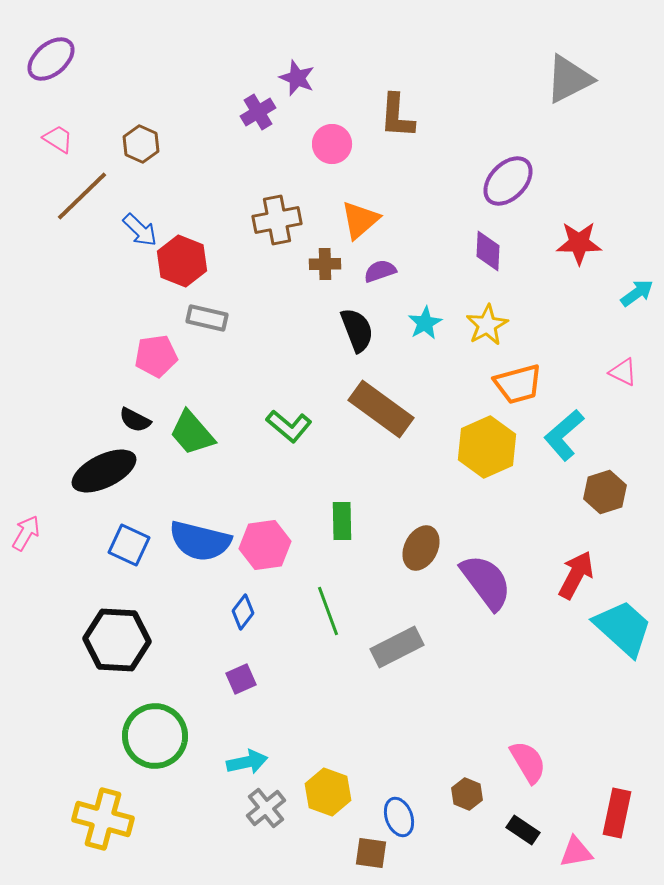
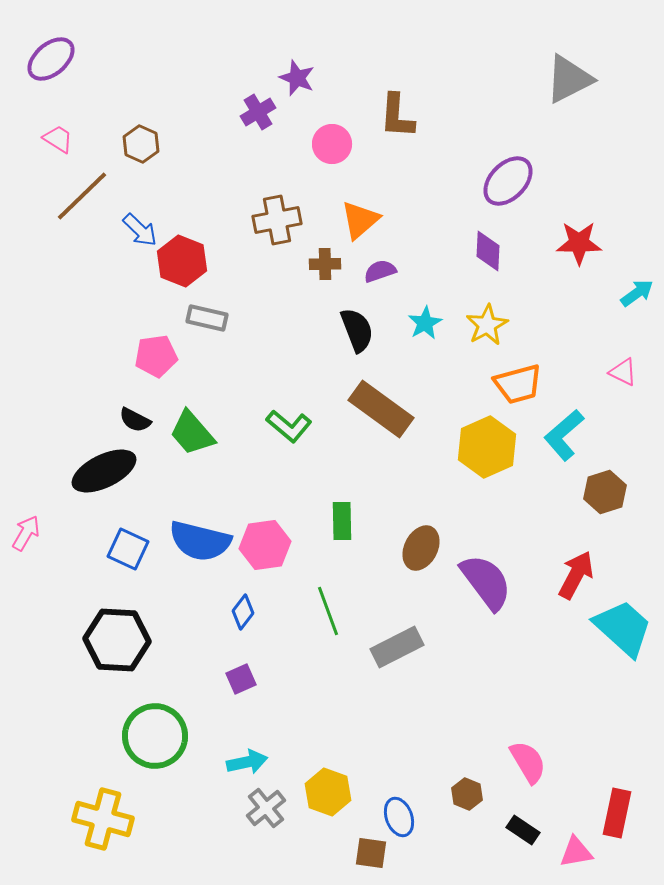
blue square at (129, 545): moved 1 px left, 4 px down
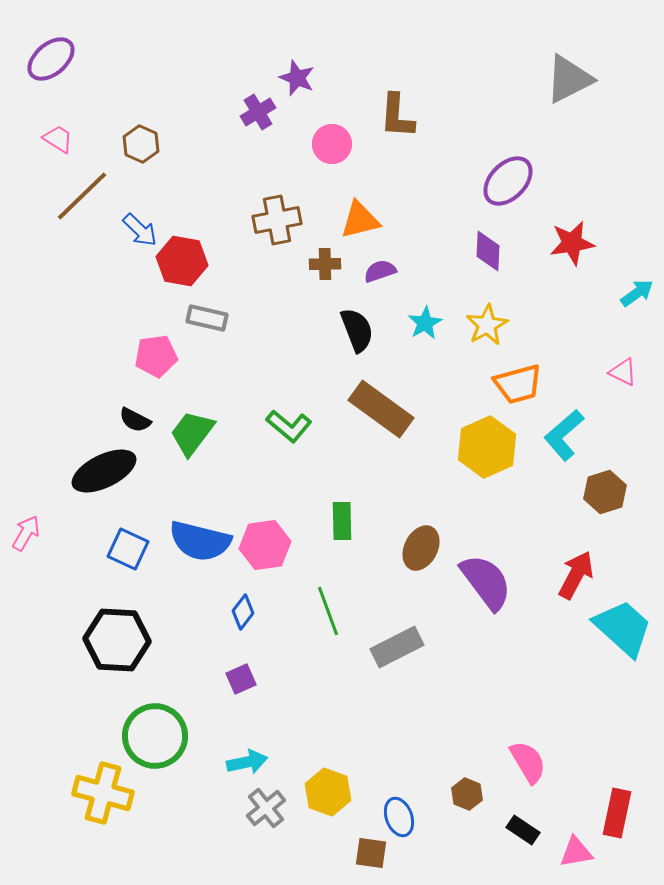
orange triangle at (360, 220): rotated 27 degrees clockwise
red star at (579, 243): moved 7 px left; rotated 9 degrees counterclockwise
red hexagon at (182, 261): rotated 12 degrees counterclockwise
green trapezoid at (192, 433): rotated 78 degrees clockwise
yellow cross at (103, 819): moved 26 px up
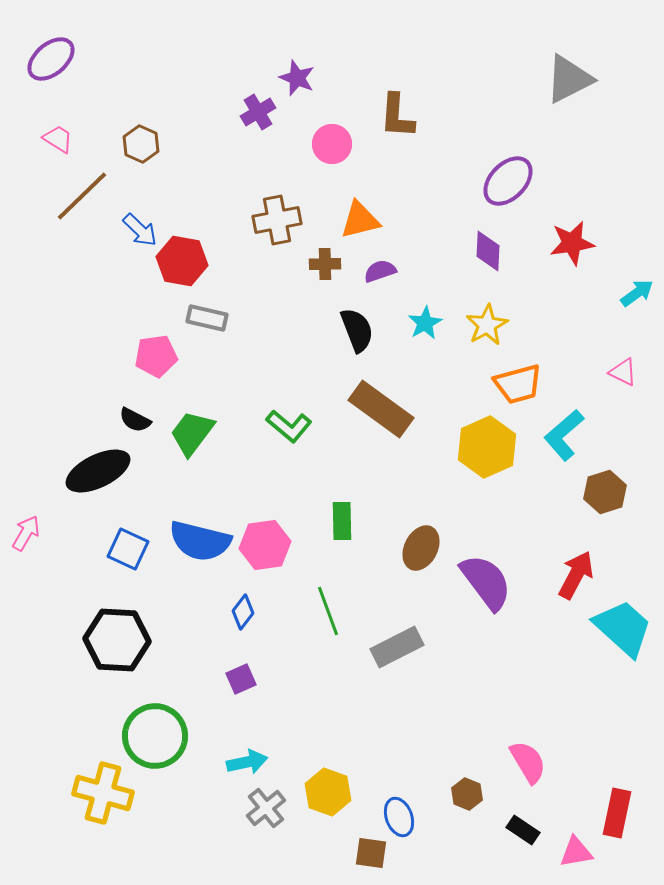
black ellipse at (104, 471): moved 6 px left
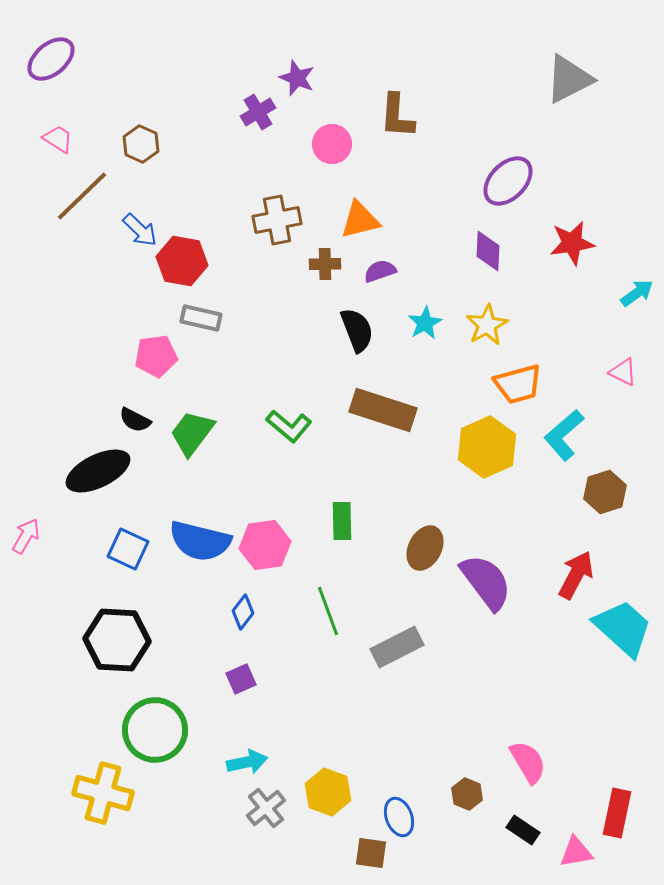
gray rectangle at (207, 318): moved 6 px left
brown rectangle at (381, 409): moved 2 px right, 1 px down; rotated 18 degrees counterclockwise
pink arrow at (26, 533): moved 3 px down
brown ellipse at (421, 548): moved 4 px right
green circle at (155, 736): moved 6 px up
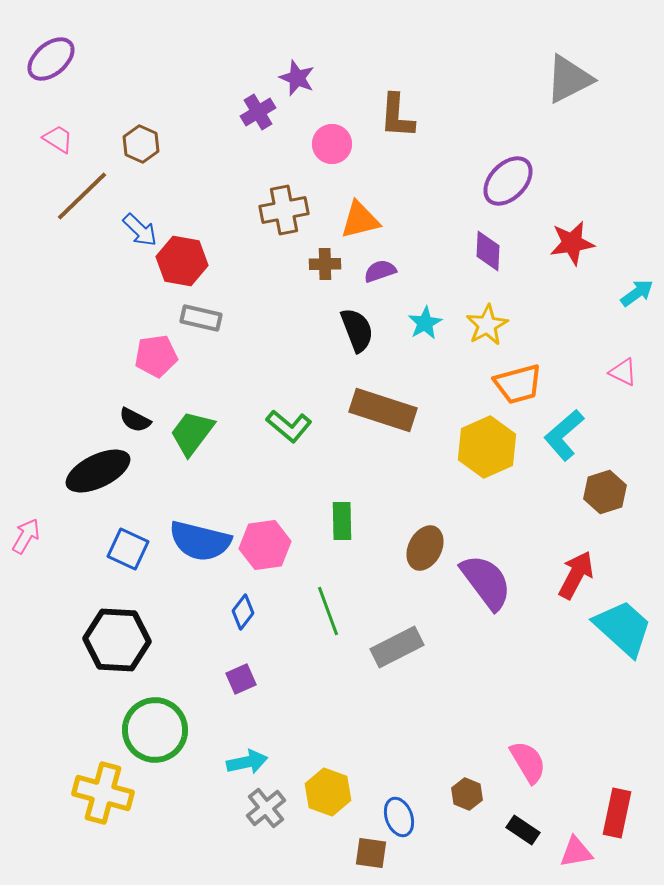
brown cross at (277, 220): moved 7 px right, 10 px up
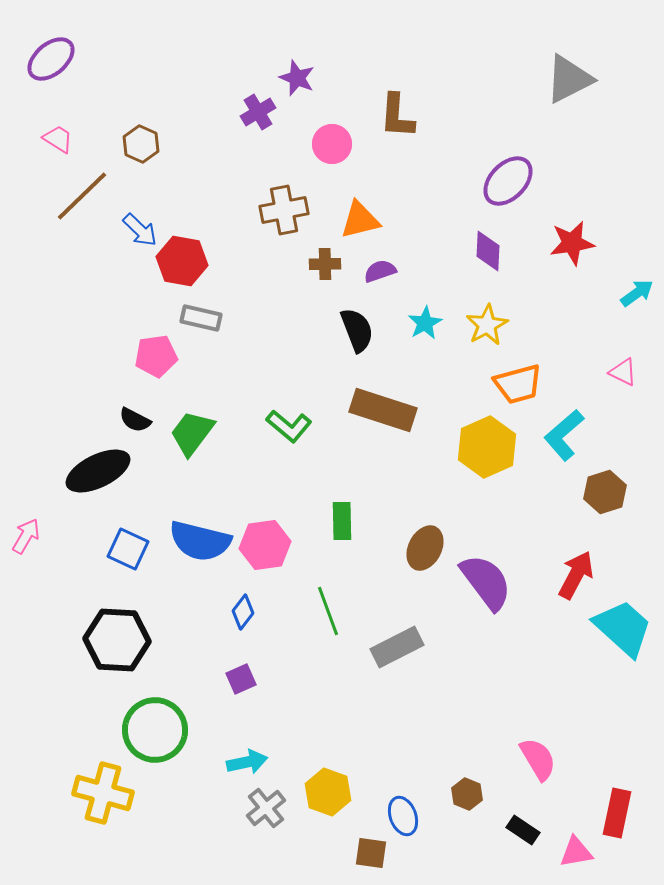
pink semicircle at (528, 762): moved 10 px right, 3 px up
blue ellipse at (399, 817): moved 4 px right, 1 px up
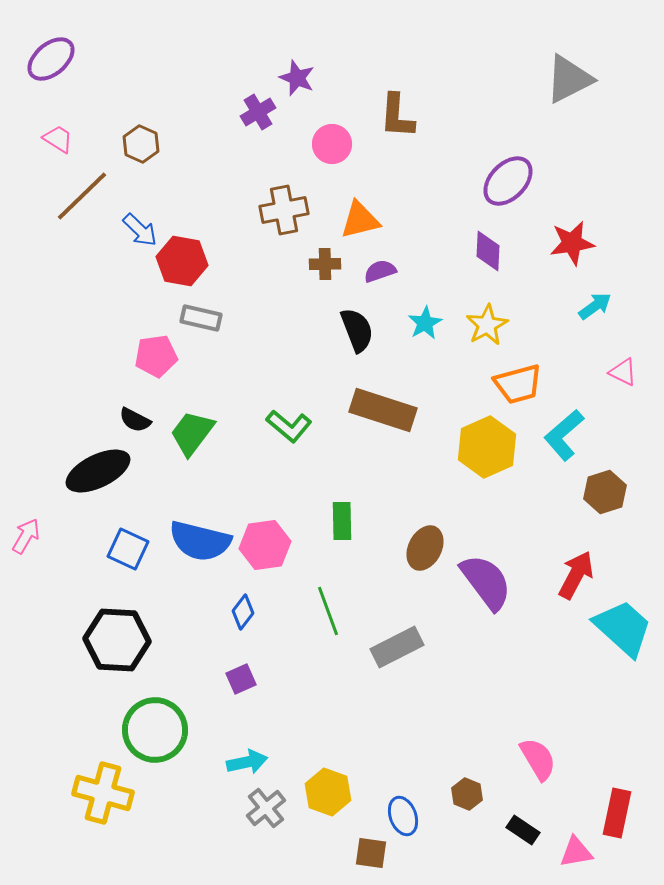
cyan arrow at (637, 293): moved 42 px left, 13 px down
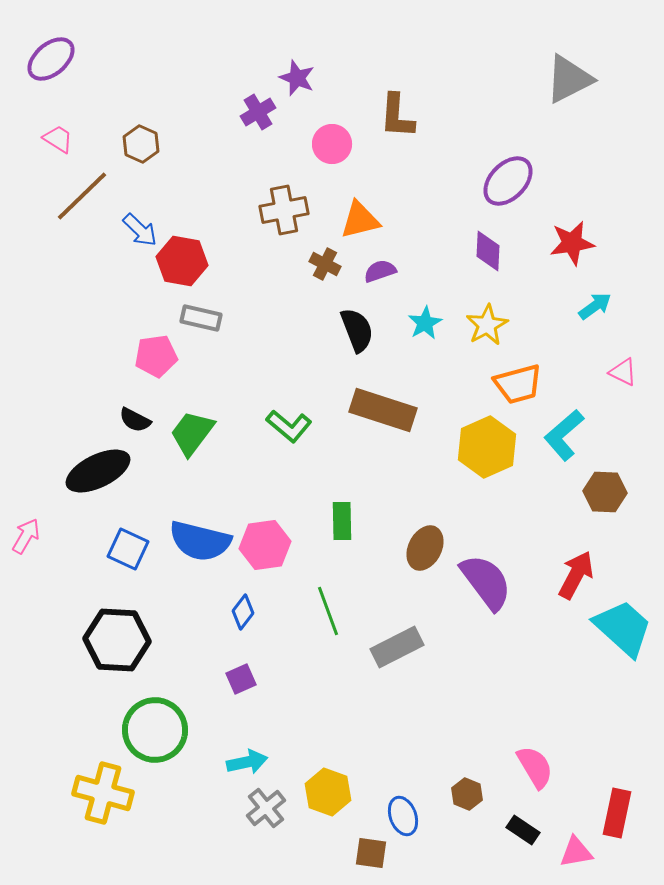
brown cross at (325, 264): rotated 28 degrees clockwise
brown hexagon at (605, 492): rotated 21 degrees clockwise
pink semicircle at (538, 759): moved 3 px left, 8 px down
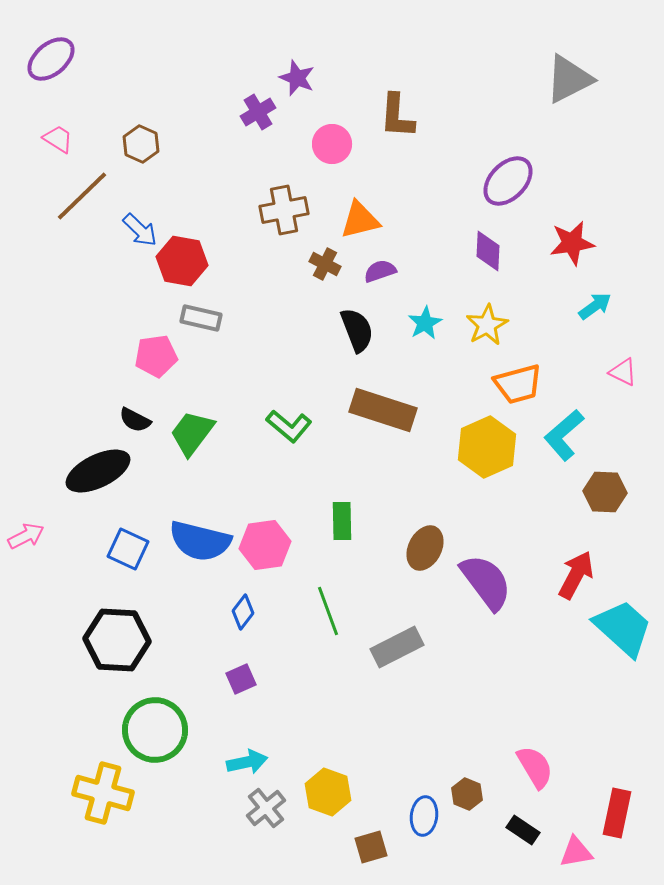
pink arrow at (26, 536): rotated 33 degrees clockwise
blue ellipse at (403, 816): moved 21 px right; rotated 27 degrees clockwise
brown square at (371, 853): moved 6 px up; rotated 24 degrees counterclockwise
